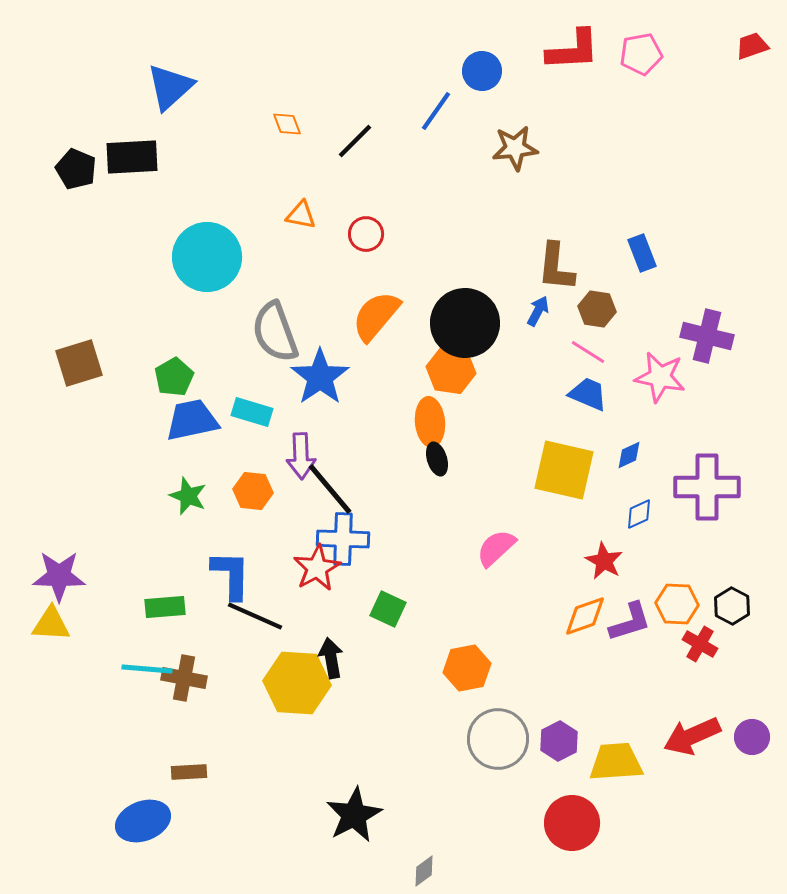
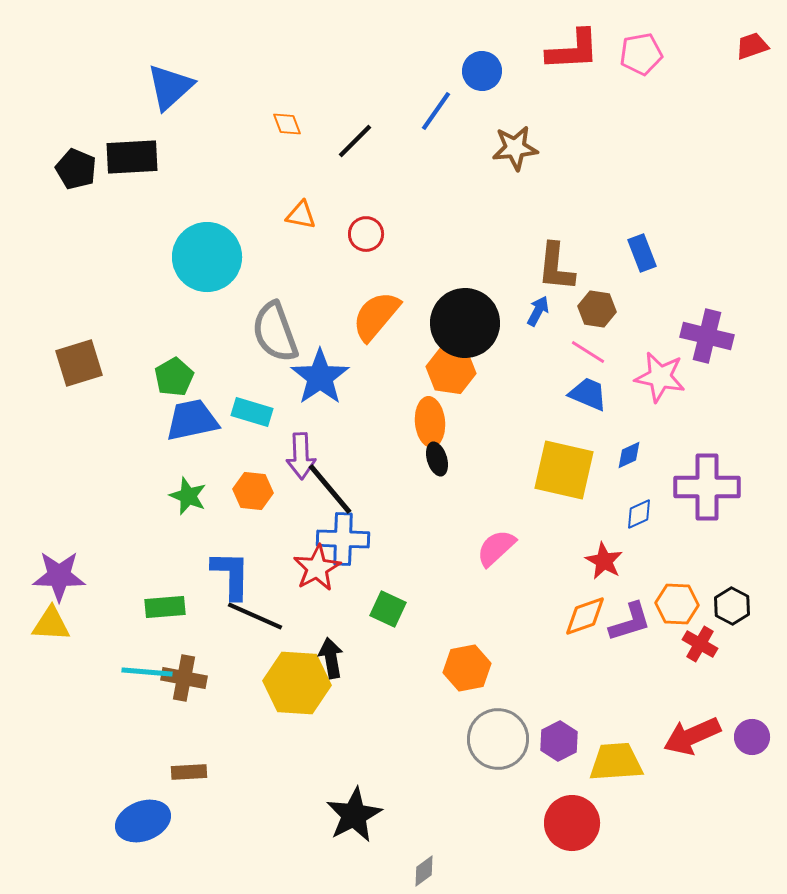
cyan line at (147, 669): moved 3 px down
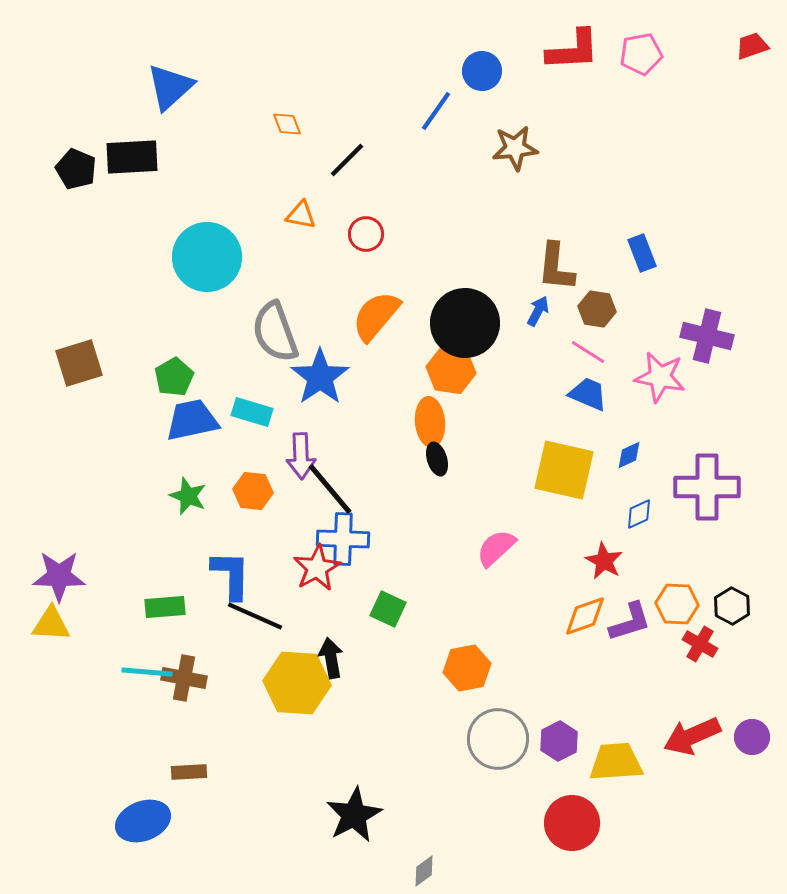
black line at (355, 141): moved 8 px left, 19 px down
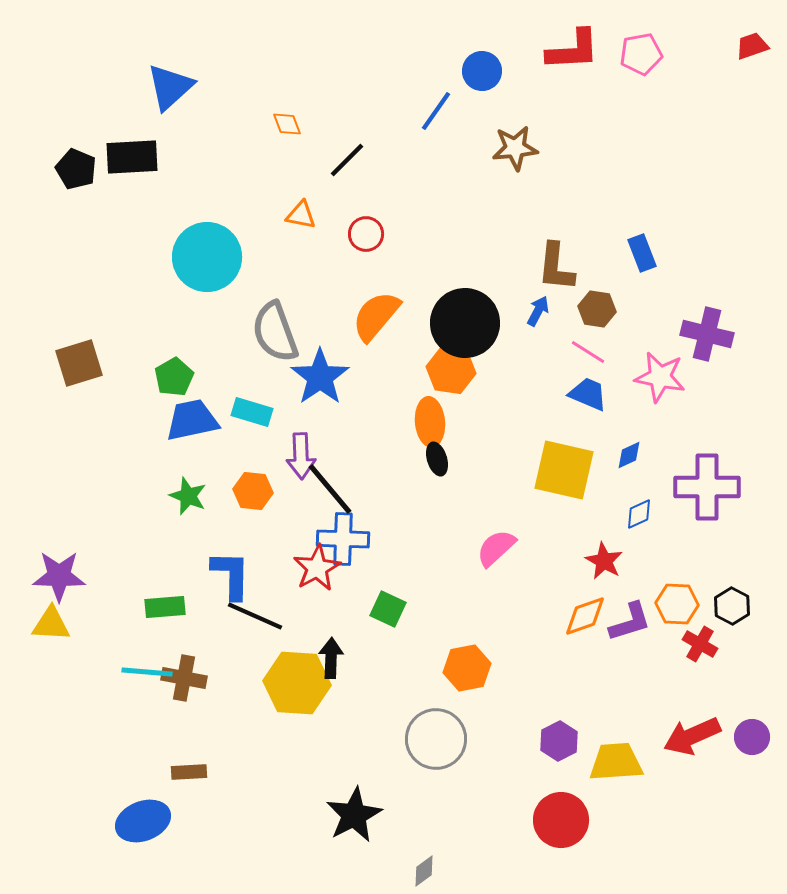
purple cross at (707, 336): moved 2 px up
black arrow at (331, 658): rotated 12 degrees clockwise
gray circle at (498, 739): moved 62 px left
red circle at (572, 823): moved 11 px left, 3 px up
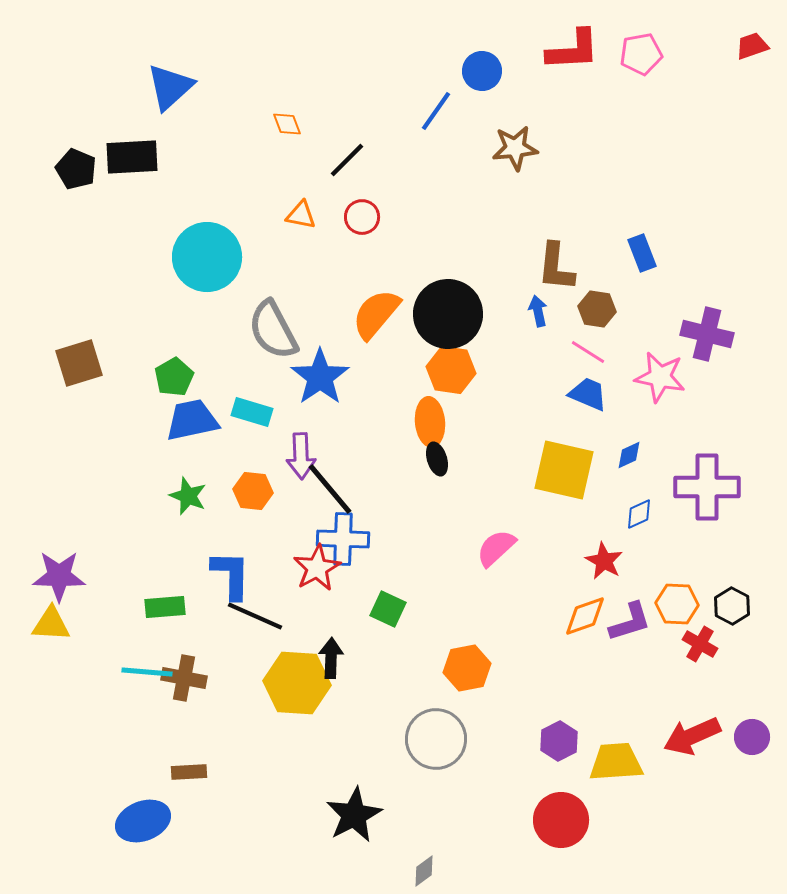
red circle at (366, 234): moved 4 px left, 17 px up
blue arrow at (538, 311): rotated 40 degrees counterclockwise
orange semicircle at (376, 316): moved 2 px up
black circle at (465, 323): moved 17 px left, 9 px up
gray semicircle at (275, 332): moved 2 px left, 2 px up; rotated 8 degrees counterclockwise
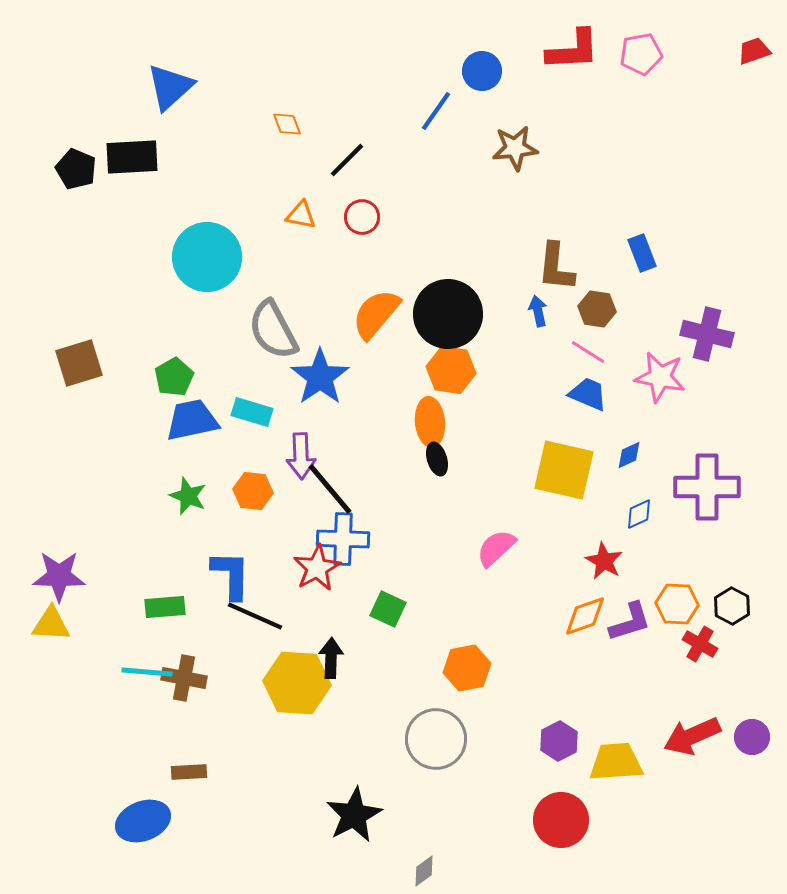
red trapezoid at (752, 46): moved 2 px right, 5 px down
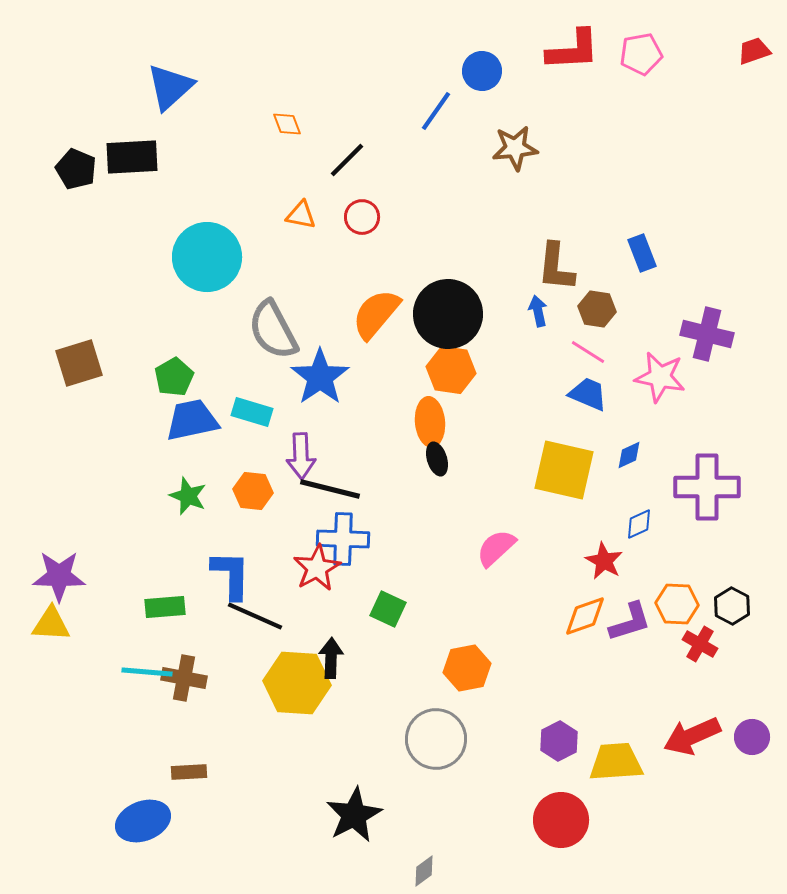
black line at (330, 489): rotated 36 degrees counterclockwise
blue diamond at (639, 514): moved 10 px down
